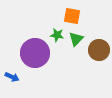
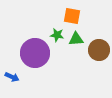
green triangle: rotated 42 degrees clockwise
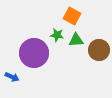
orange square: rotated 18 degrees clockwise
green triangle: moved 1 px down
purple circle: moved 1 px left
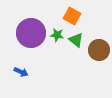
green triangle: rotated 42 degrees clockwise
purple circle: moved 3 px left, 20 px up
blue arrow: moved 9 px right, 5 px up
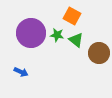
brown circle: moved 3 px down
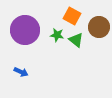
purple circle: moved 6 px left, 3 px up
brown circle: moved 26 px up
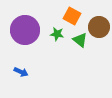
green star: moved 1 px up
green triangle: moved 4 px right
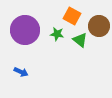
brown circle: moved 1 px up
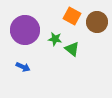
brown circle: moved 2 px left, 4 px up
green star: moved 2 px left, 5 px down
green triangle: moved 8 px left, 9 px down
blue arrow: moved 2 px right, 5 px up
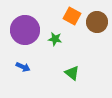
green triangle: moved 24 px down
